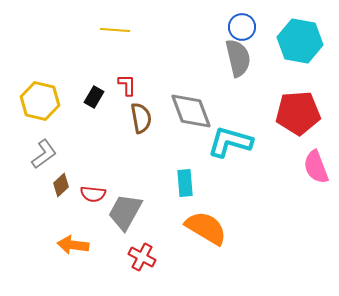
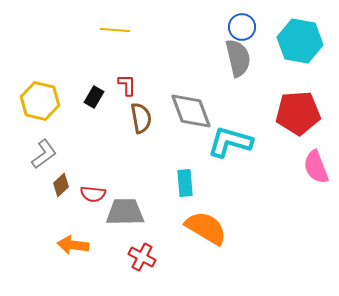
gray trapezoid: rotated 60 degrees clockwise
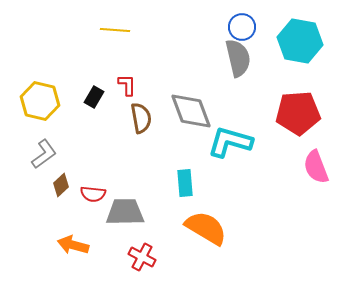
orange arrow: rotated 8 degrees clockwise
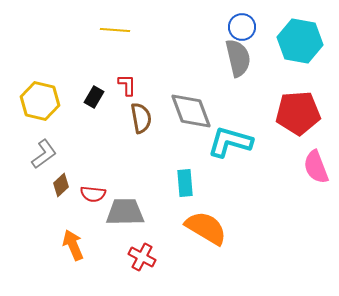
orange arrow: rotated 52 degrees clockwise
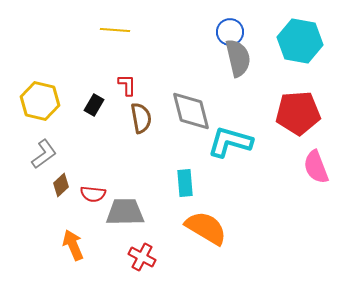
blue circle: moved 12 px left, 5 px down
black rectangle: moved 8 px down
gray diamond: rotated 6 degrees clockwise
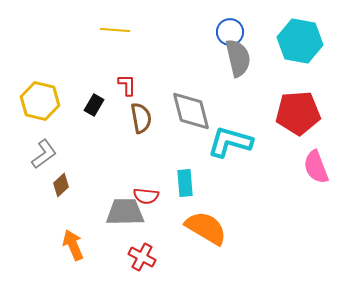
red semicircle: moved 53 px right, 2 px down
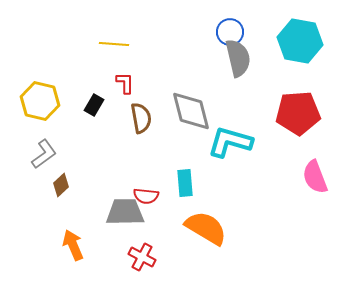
yellow line: moved 1 px left, 14 px down
red L-shape: moved 2 px left, 2 px up
pink semicircle: moved 1 px left, 10 px down
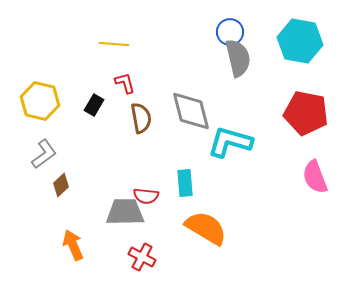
red L-shape: rotated 15 degrees counterclockwise
red pentagon: moved 8 px right; rotated 15 degrees clockwise
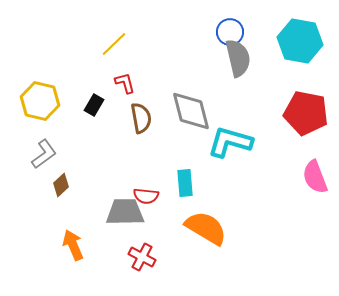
yellow line: rotated 48 degrees counterclockwise
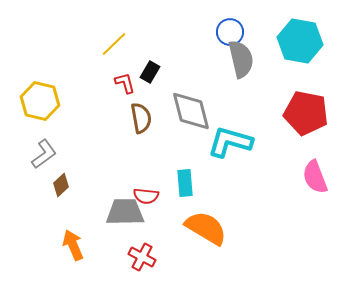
gray semicircle: moved 3 px right, 1 px down
black rectangle: moved 56 px right, 33 px up
